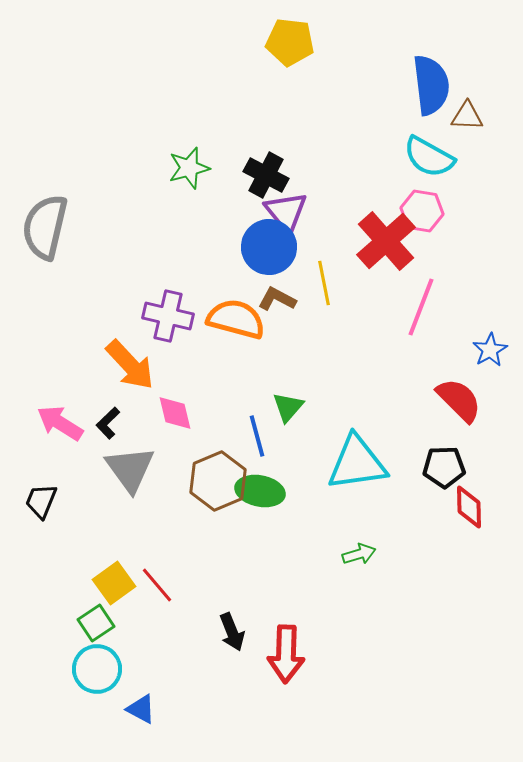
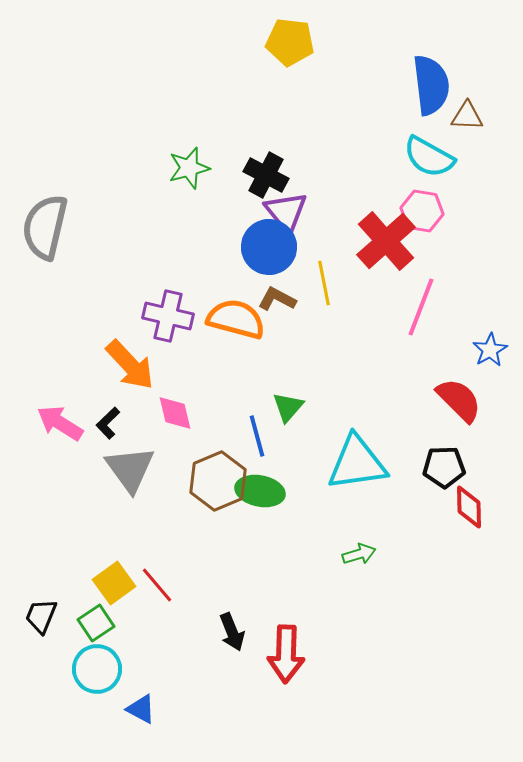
black trapezoid: moved 115 px down
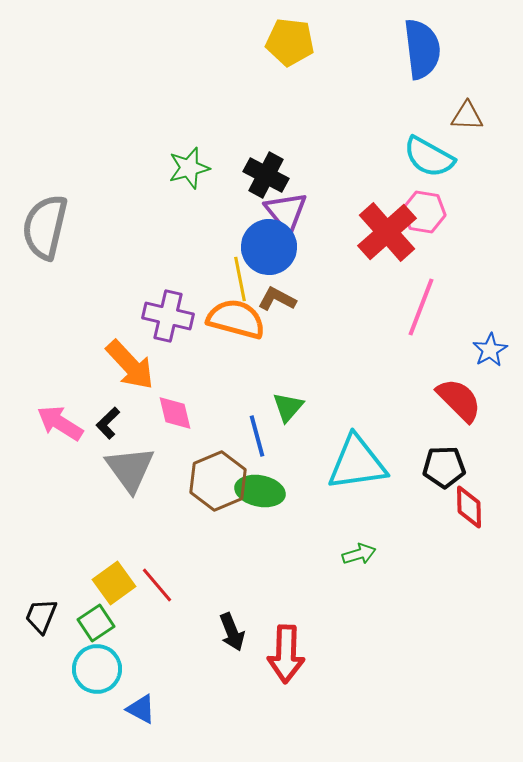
blue semicircle: moved 9 px left, 36 px up
pink hexagon: moved 2 px right, 1 px down
red cross: moved 1 px right, 9 px up
yellow line: moved 84 px left, 4 px up
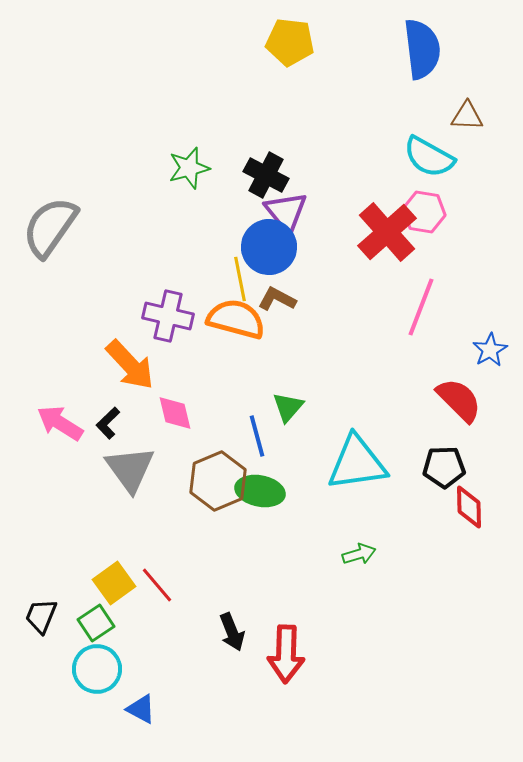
gray semicircle: moved 5 px right; rotated 22 degrees clockwise
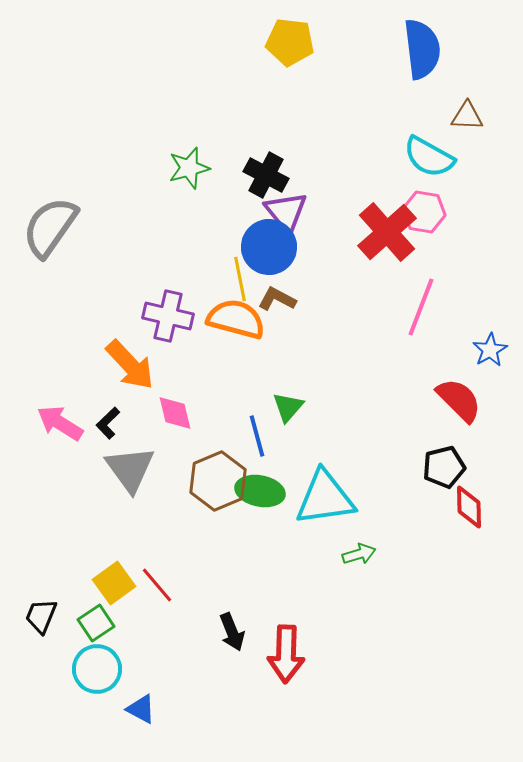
cyan triangle: moved 32 px left, 35 px down
black pentagon: rotated 12 degrees counterclockwise
